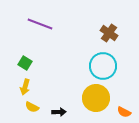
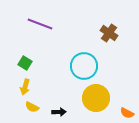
cyan circle: moved 19 px left
orange semicircle: moved 3 px right, 1 px down
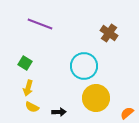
yellow arrow: moved 3 px right, 1 px down
orange semicircle: rotated 112 degrees clockwise
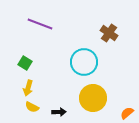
cyan circle: moved 4 px up
yellow circle: moved 3 px left
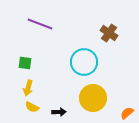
green square: rotated 24 degrees counterclockwise
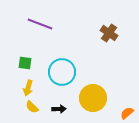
cyan circle: moved 22 px left, 10 px down
yellow semicircle: rotated 16 degrees clockwise
black arrow: moved 3 px up
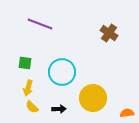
orange semicircle: rotated 32 degrees clockwise
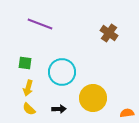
yellow semicircle: moved 3 px left, 2 px down
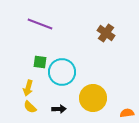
brown cross: moved 3 px left
green square: moved 15 px right, 1 px up
yellow semicircle: moved 1 px right, 2 px up
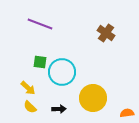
yellow arrow: rotated 63 degrees counterclockwise
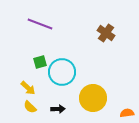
green square: rotated 24 degrees counterclockwise
black arrow: moved 1 px left
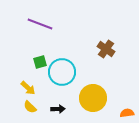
brown cross: moved 16 px down
